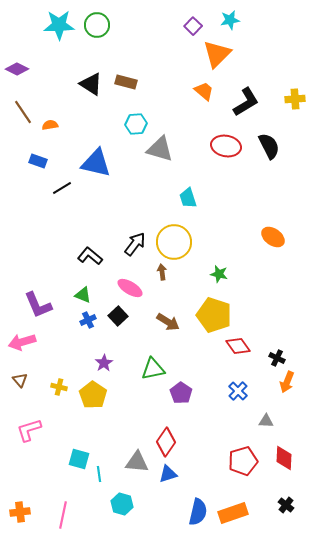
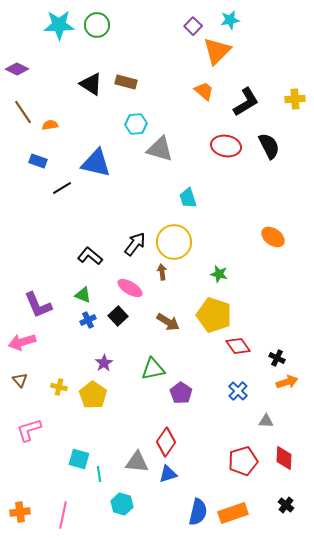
orange triangle at (217, 54): moved 3 px up
orange arrow at (287, 382): rotated 130 degrees counterclockwise
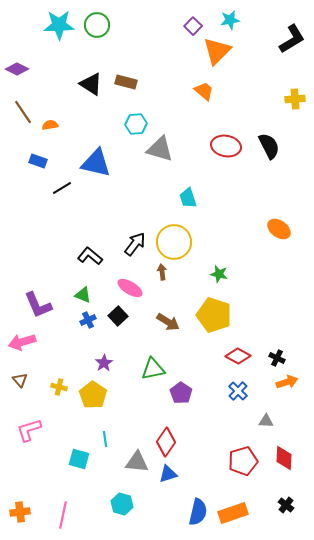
black L-shape at (246, 102): moved 46 px right, 63 px up
orange ellipse at (273, 237): moved 6 px right, 8 px up
red diamond at (238, 346): moved 10 px down; rotated 25 degrees counterclockwise
cyan line at (99, 474): moved 6 px right, 35 px up
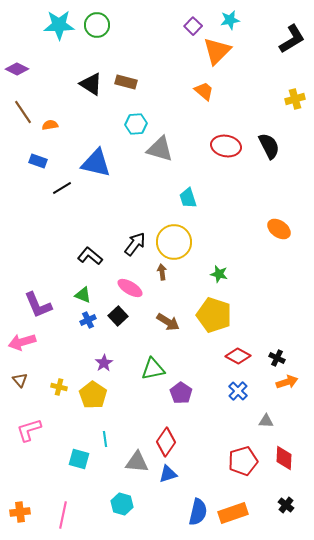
yellow cross at (295, 99): rotated 12 degrees counterclockwise
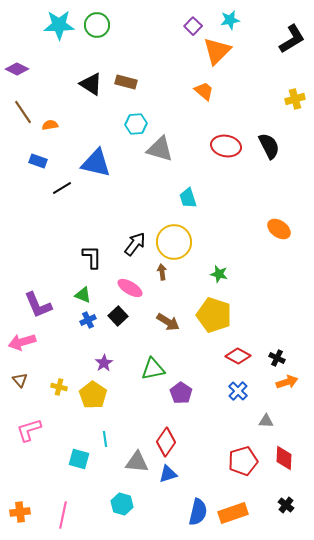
black L-shape at (90, 256): moved 2 px right, 1 px down; rotated 50 degrees clockwise
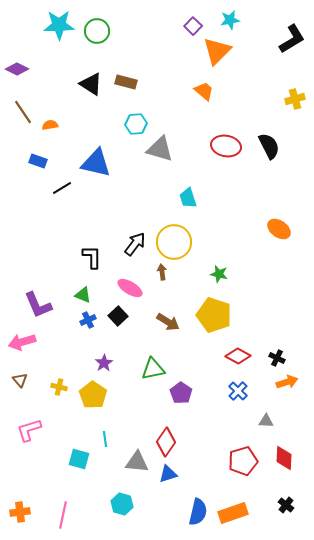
green circle at (97, 25): moved 6 px down
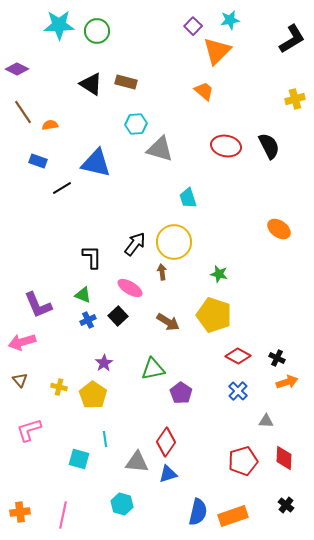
orange rectangle at (233, 513): moved 3 px down
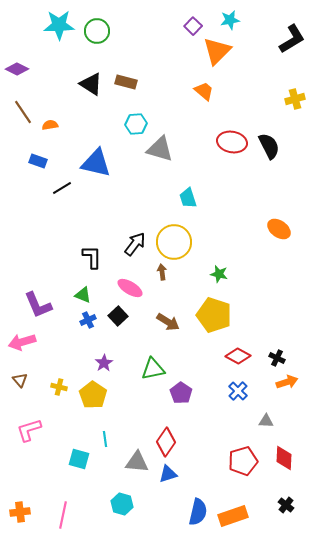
red ellipse at (226, 146): moved 6 px right, 4 px up
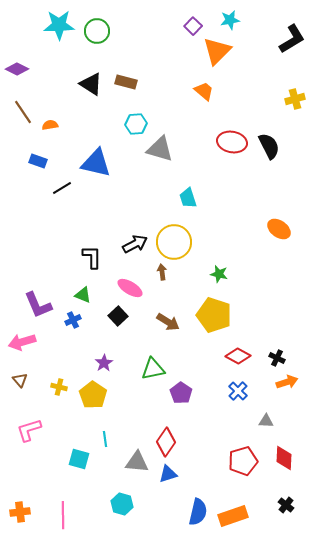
black arrow at (135, 244): rotated 25 degrees clockwise
blue cross at (88, 320): moved 15 px left
pink line at (63, 515): rotated 12 degrees counterclockwise
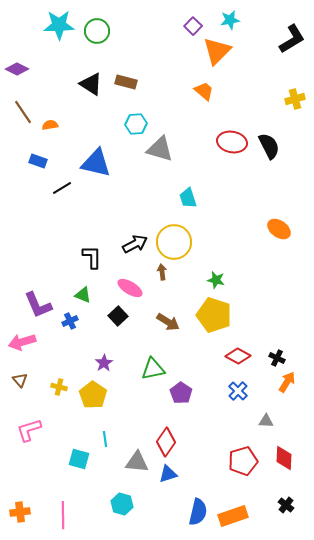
green star at (219, 274): moved 3 px left, 6 px down
blue cross at (73, 320): moved 3 px left, 1 px down
orange arrow at (287, 382): rotated 40 degrees counterclockwise
